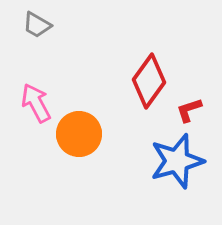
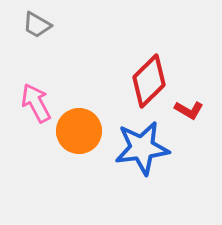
red diamond: rotated 10 degrees clockwise
red L-shape: rotated 132 degrees counterclockwise
orange circle: moved 3 px up
blue star: moved 35 px left, 13 px up; rotated 8 degrees clockwise
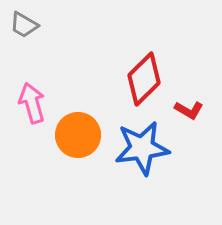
gray trapezoid: moved 13 px left
red diamond: moved 5 px left, 2 px up
pink arrow: moved 4 px left; rotated 12 degrees clockwise
orange circle: moved 1 px left, 4 px down
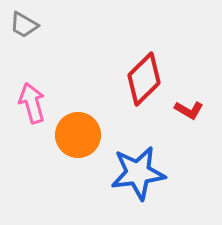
blue star: moved 4 px left, 25 px down
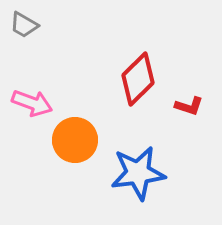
red diamond: moved 6 px left
pink arrow: rotated 126 degrees clockwise
red L-shape: moved 4 px up; rotated 12 degrees counterclockwise
orange circle: moved 3 px left, 5 px down
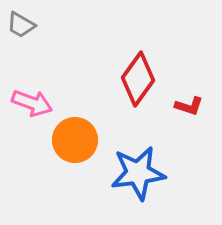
gray trapezoid: moved 3 px left
red diamond: rotated 10 degrees counterclockwise
